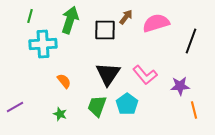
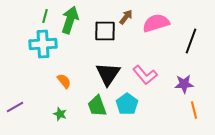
green line: moved 15 px right
black square: moved 1 px down
purple star: moved 4 px right, 2 px up
green trapezoid: rotated 40 degrees counterclockwise
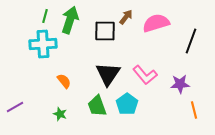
purple star: moved 4 px left
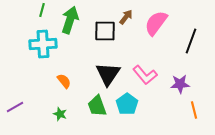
green line: moved 3 px left, 6 px up
pink semicircle: rotated 36 degrees counterclockwise
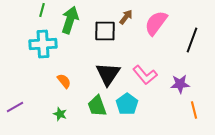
black line: moved 1 px right, 1 px up
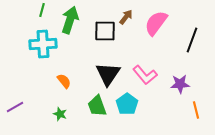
orange line: moved 2 px right
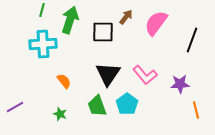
black square: moved 2 px left, 1 px down
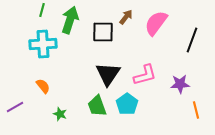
pink L-shape: rotated 65 degrees counterclockwise
orange semicircle: moved 21 px left, 5 px down
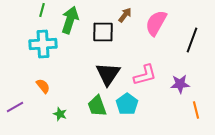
brown arrow: moved 1 px left, 2 px up
pink semicircle: rotated 8 degrees counterclockwise
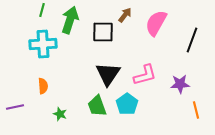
orange semicircle: rotated 35 degrees clockwise
purple line: rotated 18 degrees clockwise
